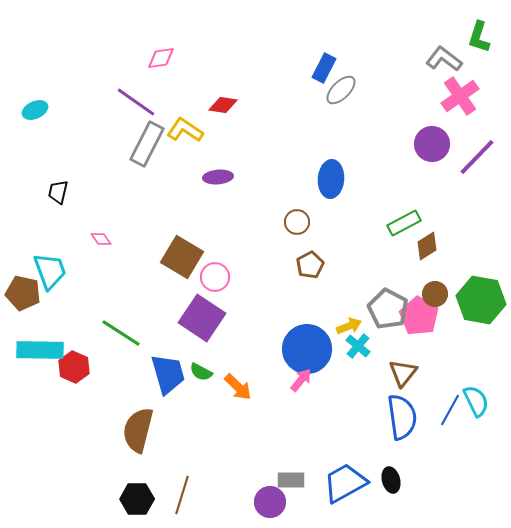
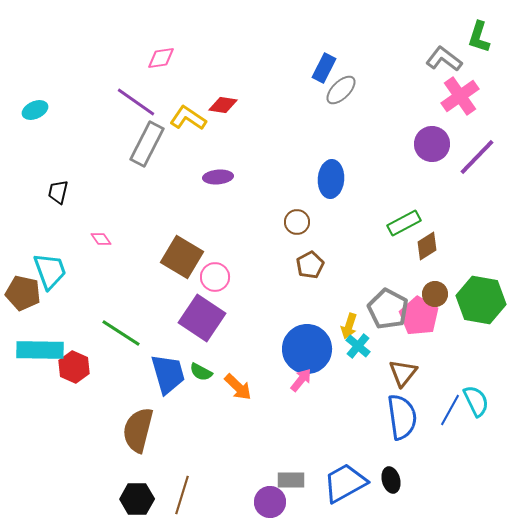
yellow L-shape at (185, 130): moved 3 px right, 12 px up
yellow arrow at (349, 326): rotated 130 degrees clockwise
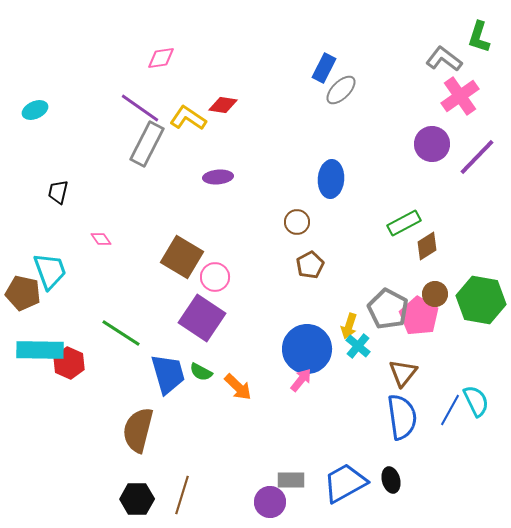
purple line at (136, 102): moved 4 px right, 6 px down
red hexagon at (74, 367): moved 5 px left, 4 px up
